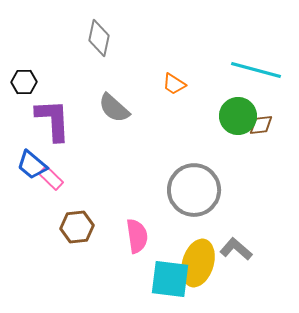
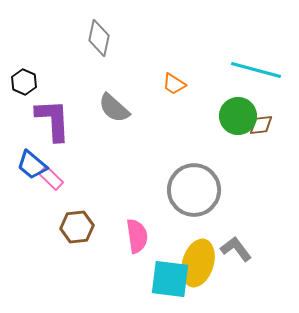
black hexagon: rotated 25 degrees clockwise
gray L-shape: rotated 12 degrees clockwise
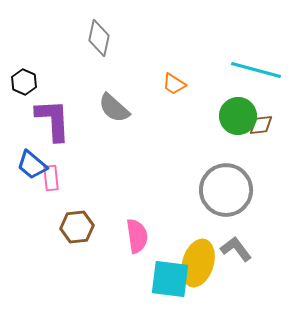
pink rectangle: rotated 40 degrees clockwise
gray circle: moved 32 px right
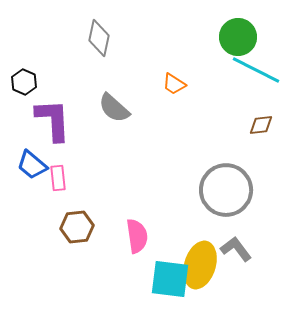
cyan line: rotated 12 degrees clockwise
green circle: moved 79 px up
pink rectangle: moved 7 px right
yellow ellipse: moved 2 px right, 2 px down
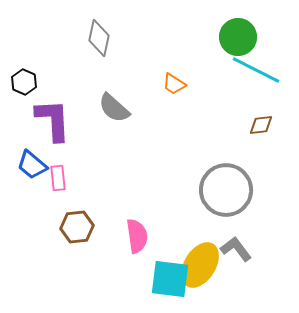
yellow ellipse: rotated 15 degrees clockwise
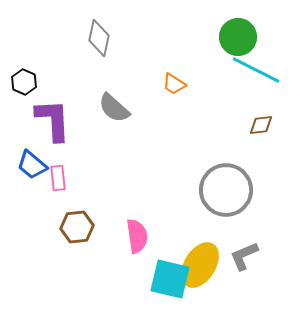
gray L-shape: moved 8 px right, 7 px down; rotated 76 degrees counterclockwise
cyan square: rotated 6 degrees clockwise
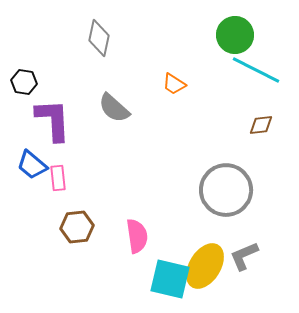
green circle: moved 3 px left, 2 px up
black hexagon: rotated 15 degrees counterclockwise
yellow ellipse: moved 5 px right, 1 px down
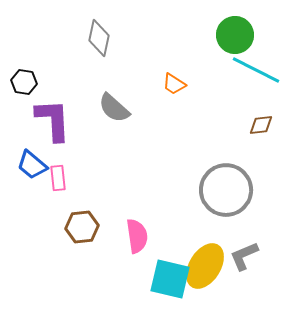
brown hexagon: moved 5 px right
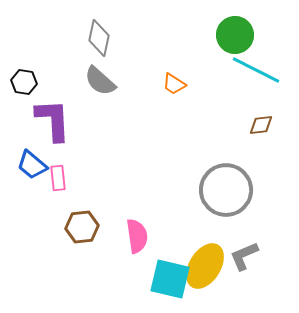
gray semicircle: moved 14 px left, 27 px up
